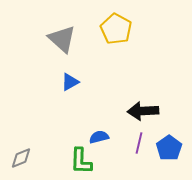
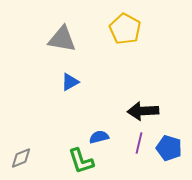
yellow pentagon: moved 9 px right
gray triangle: rotated 32 degrees counterclockwise
blue pentagon: rotated 20 degrees counterclockwise
green L-shape: rotated 20 degrees counterclockwise
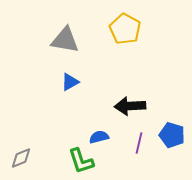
gray triangle: moved 3 px right, 1 px down
black arrow: moved 13 px left, 5 px up
blue pentagon: moved 3 px right, 13 px up
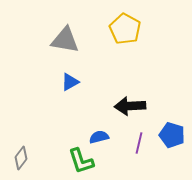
gray diamond: rotated 30 degrees counterclockwise
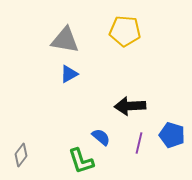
yellow pentagon: moved 2 px down; rotated 24 degrees counterclockwise
blue triangle: moved 1 px left, 8 px up
blue semicircle: moved 2 px right; rotated 54 degrees clockwise
gray diamond: moved 3 px up
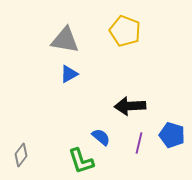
yellow pentagon: rotated 16 degrees clockwise
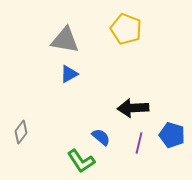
yellow pentagon: moved 1 px right, 2 px up
black arrow: moved 3 px right, 2 px down
gray diamond: moved 23 px up
green L-shape: rotated 16 degrees counterclockwise
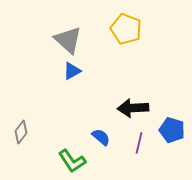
gray triangle: moved 3 px right; rotated 32 degrees clockwise
blue triangle: moved 3 px right, 3 px up
blue pentagon: moved 5 px up
green L-shape: moved 9 px left
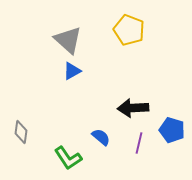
yellow pentagon: moved 3 px right, 1 px down
gray diamond: rotated 30 degrees counterclockwise
green L-shape: moved 4 px left, 3 px up
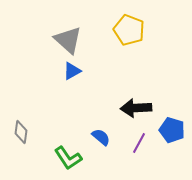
black arrow: moved 3 px right
purple line: rotated 15 degrees clockwise
